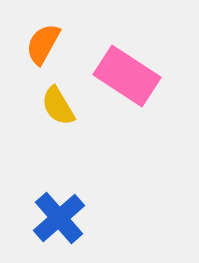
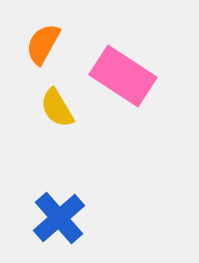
pink rectangle: moved 4 px left
yellow semicircle: moved 1 px left, 2 px down
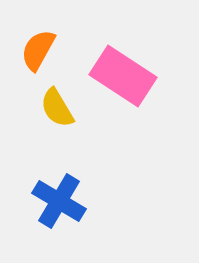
orange semicircle: moved 5 px left, 6 px down
blue cross: moved 17 px up; rotated 18 degrees counterclockwise
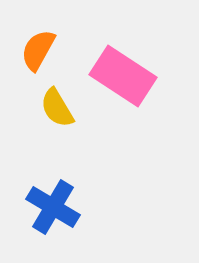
blue cross: moved 6 px left, 6 px down
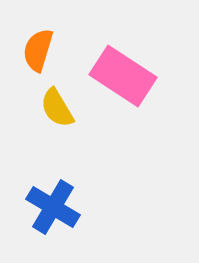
orange semicircle: rotated 12 degrees counterclockwise
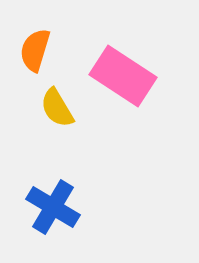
orange semicircle: moved 3 px left
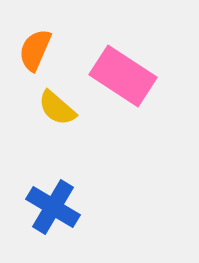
orange semicircle: rotated 6 degrees clockwise
yellow semicircle: rotated 18 degrees counterclockwise
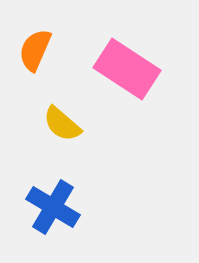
pink rectangle: moved 4 px right, 7 px up
yellow semicircle: moved 5 px right, 16 px down
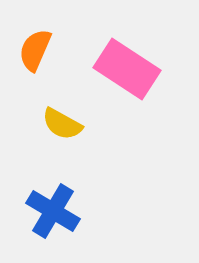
yellow semicircle: rotated 12 degrees counterclockwise
blue cross: moved 4 px down
